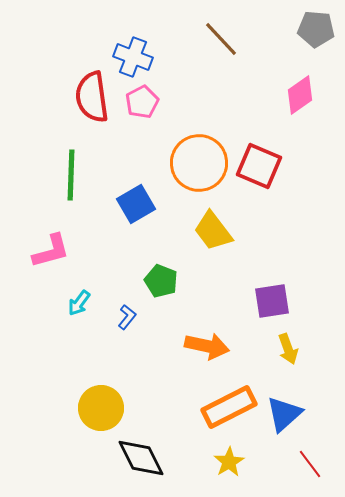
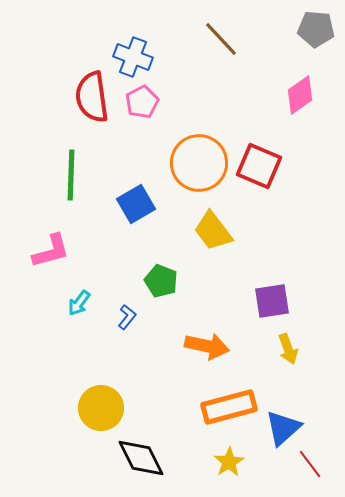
orange rectangle: rotated 12 degrees clockwise
blue triangle: moved 1 px left, 14 px down
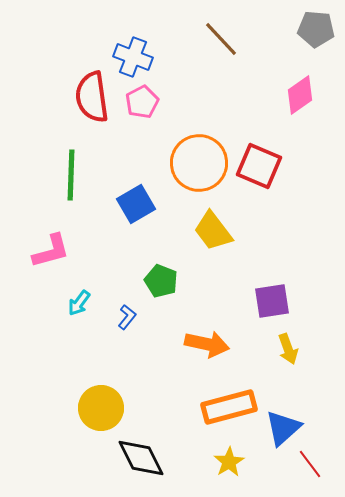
orange arrow: moved 2 px up
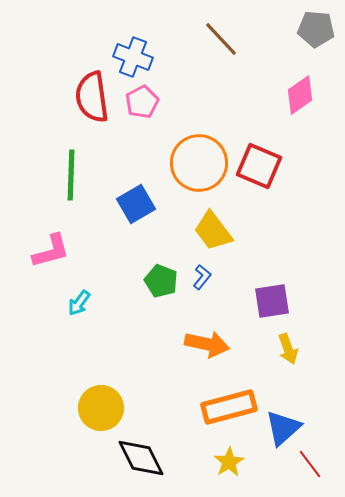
blue L-shape: moved 75 px right, 40 px up
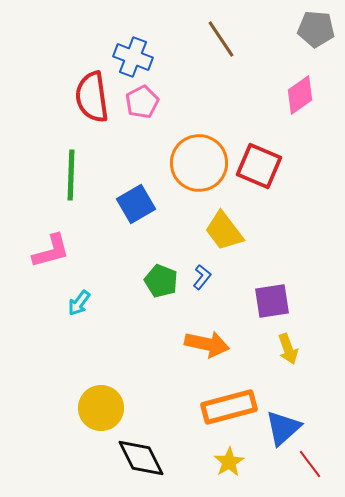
brown line: rotated 9 degrees clockwise
yellow trapezoid: moved 11 px right
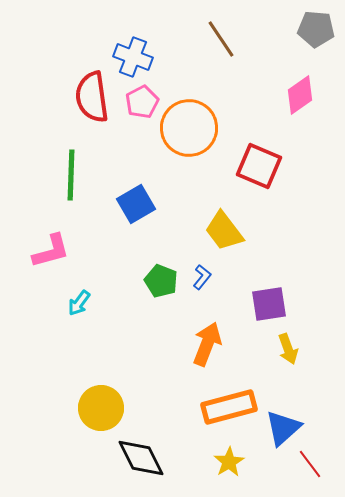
orange circle: moved 10 px left, 35 px up
purple square: moved 3 px left, 3 px down
orange arrow: rotated 81 degrees counterclockwise
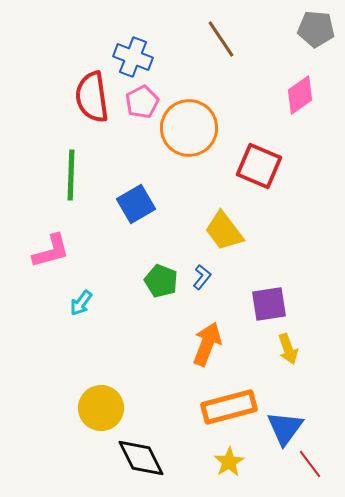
cyan arrow: moved 2 px right
blue triangle: moved 2 px right; rotated 12 degrees counterclockwise
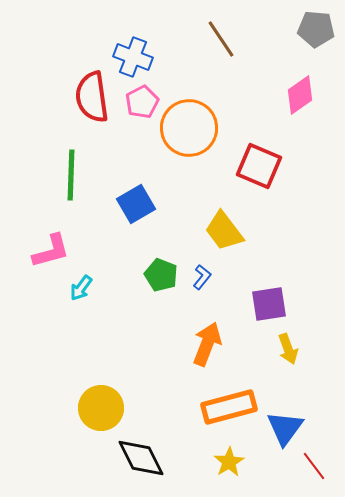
green pentagon: moved 6 px up
cyan arrow: moved 15 px up
red line: moved 4 px right, 2 px down
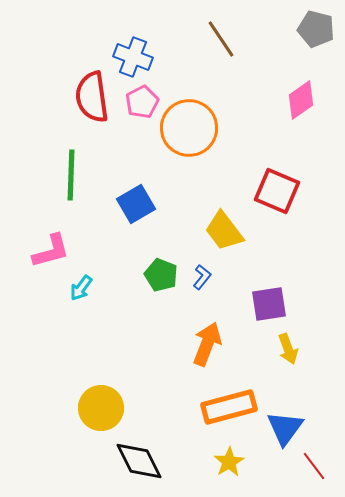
gray pentagon: rotated 9 degrees clockwise
pink diamond: moved 1 px right, 5 px down
red square: moved 18 px right, 25 px down
black diamond: moved 2 px left, 3 px down
